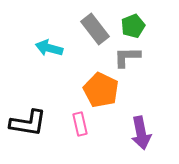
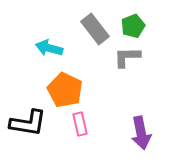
orange pentagon: moved 36 px left
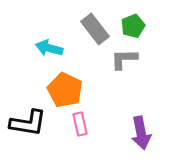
gray L-shape: moved 3 px left, 2 px down
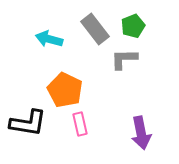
cyan arrow: moved 9 px up
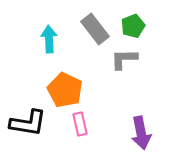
cyan arrow: rotated 72 degrees clockwise
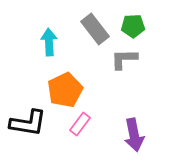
green pentagon: rotated 20 degrees clockwise
cyan arrow: moved 3 px down
orange pentagon: rotated 20 degrees clockwise
pink rectangle: rotated 50 degrees clockwise
purple arrow: moved 7 px left, 2 px down
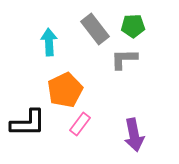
black L-shape: rotated 9 degrees counterclockwise
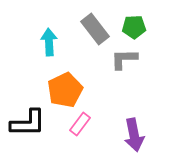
green pentagon: moved 1 px right, 1 px down
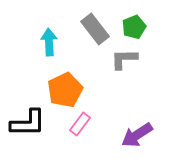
green pentagon: rotated 20 degrees counterclockwise
purple arrow: moved 3 px right; rotated 68 degrees clockwise
